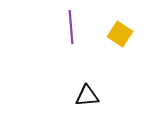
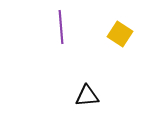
purple line: moved 10 px left
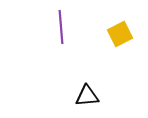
yellow square: rotated 30 degrees clockwise
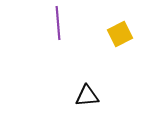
purple line: moved 3 px left, 4 px up
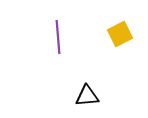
purple line: moved 14 px down
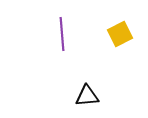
purple line: moved 4 px right, 3 px up
